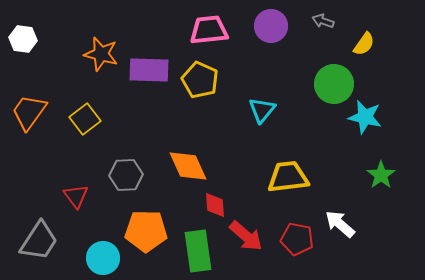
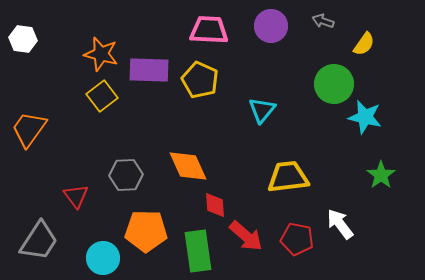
pink trapezoid: rotated 9 degrees clockwise
orange trapezoid: moved 17 px down
yellow square: moved 17 px right, 23 px up
white arrow: rotated 12 degrees clockwise
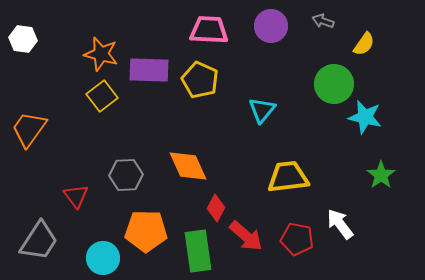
red diamond: moved 1 px right, 3 px down; rotated 32 degrees clockwise
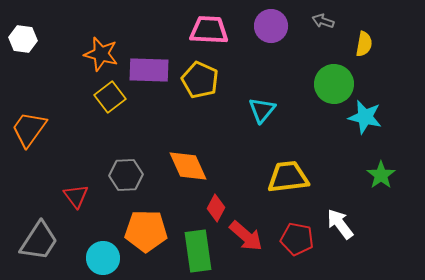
yellow semicircle: rotated 25 degrees counterclockwise
yellow square: moved 8 px right, 1 px down
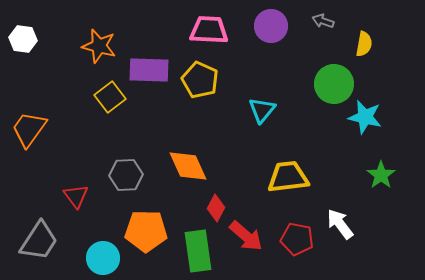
orange star: moved 2 px left, 8 px up
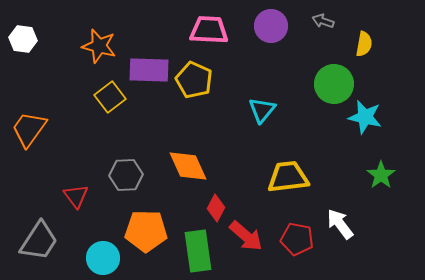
yellow pentagon: moved 6 px left
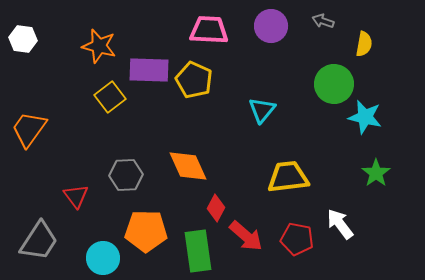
green star: moved 5 px left, 2 px up
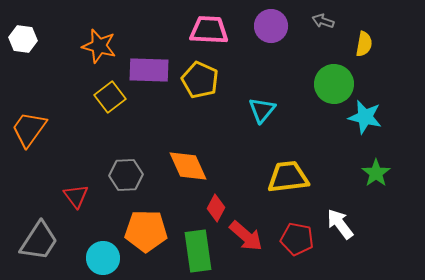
yellow pentagon: moved 6 px right
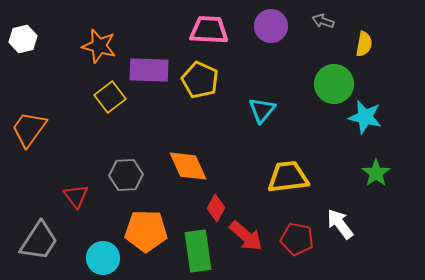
white hexagon: rotated 20 degrees counterclockwise
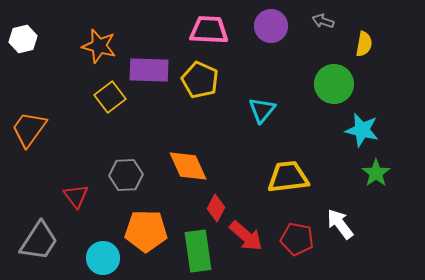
cyan star: moved 3 px left, 13 px down
